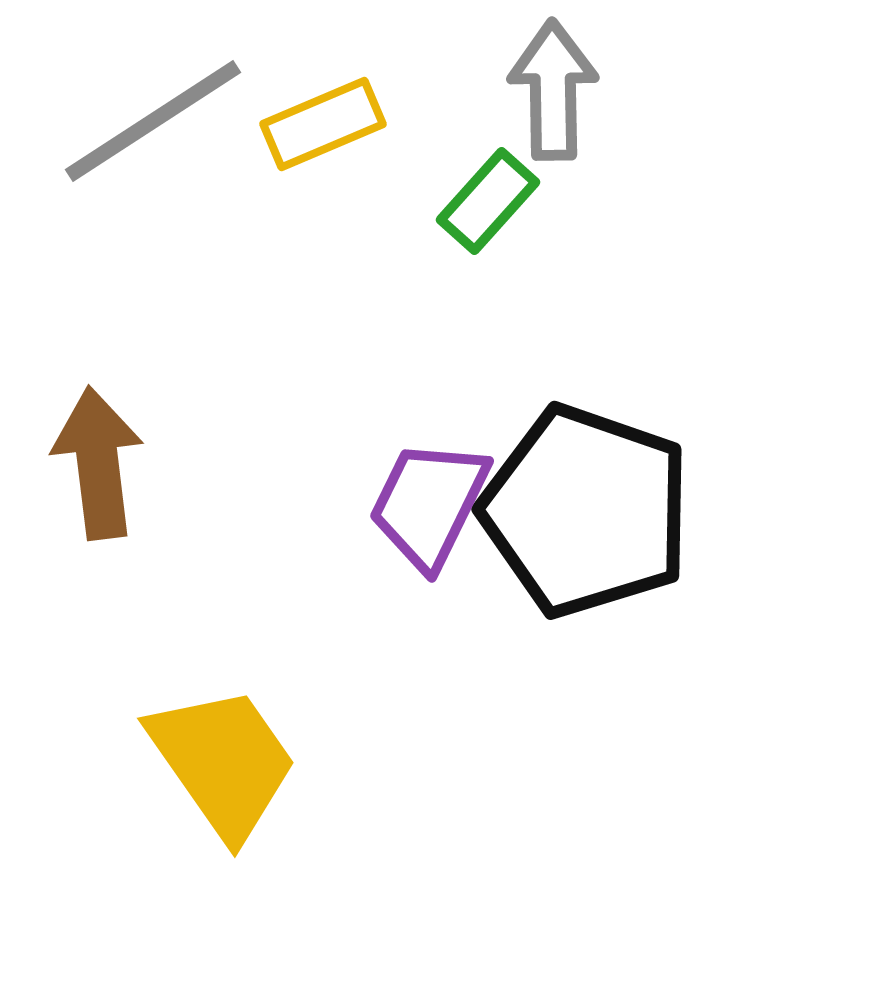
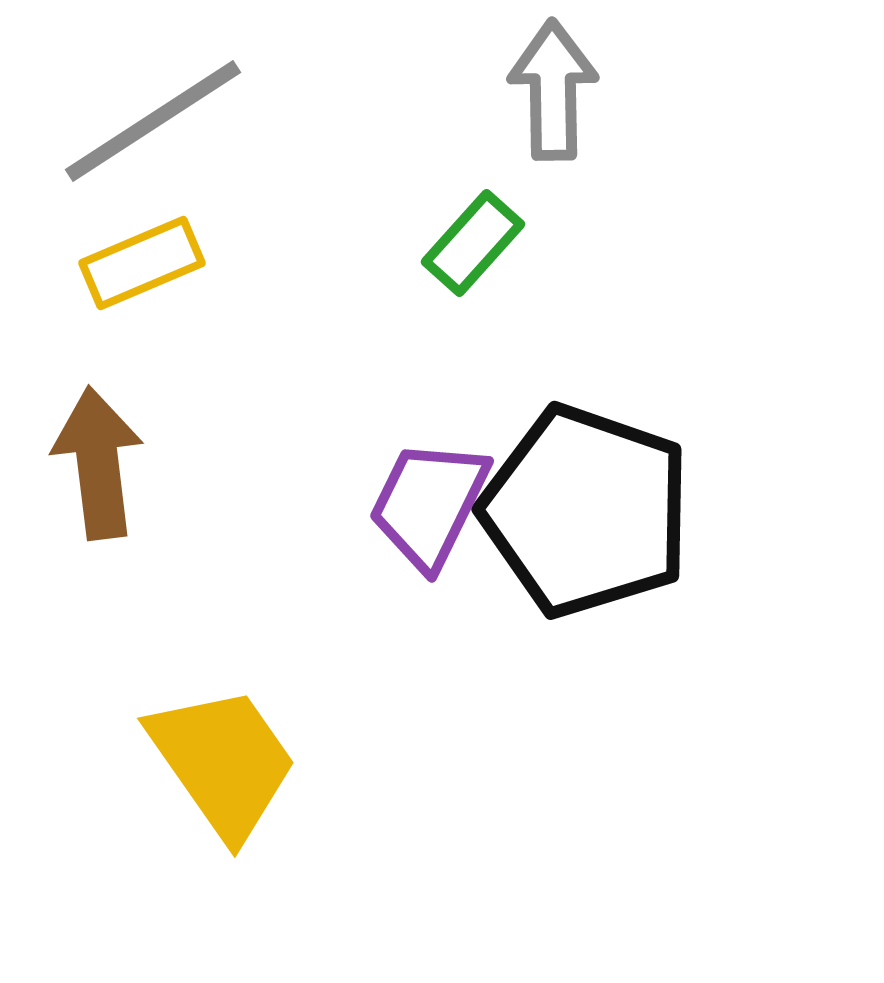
yellow rectangle: moved 181 px left, 139 px down
green rectangle: moved 15 px left, 42 px down
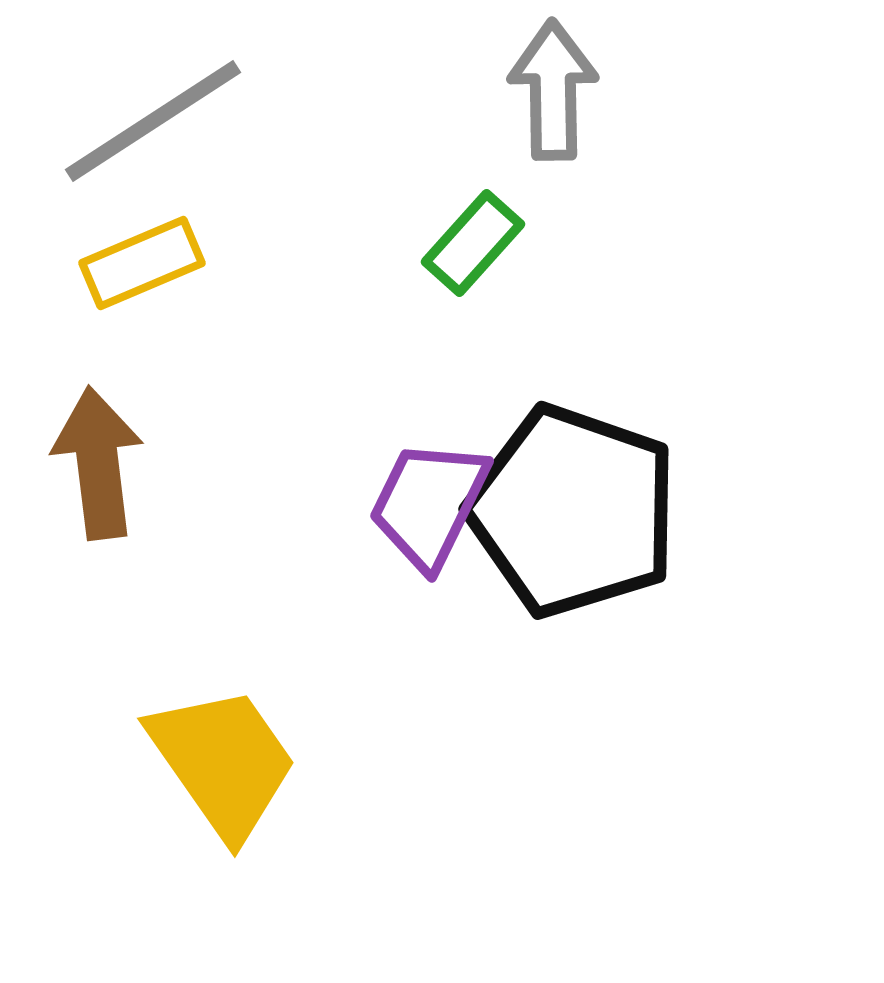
black pentagon: moved 13 px left
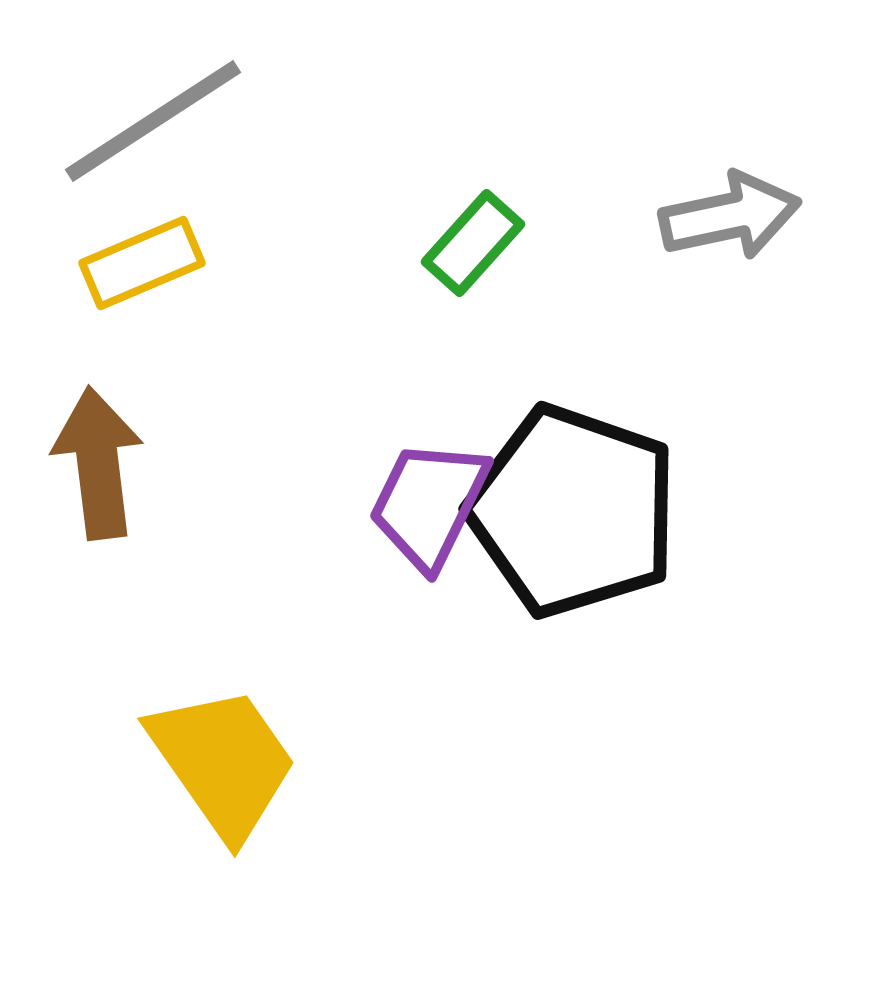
gray arrow: moved 177 px right, 126 px down; rotated 79 degrees clockwise
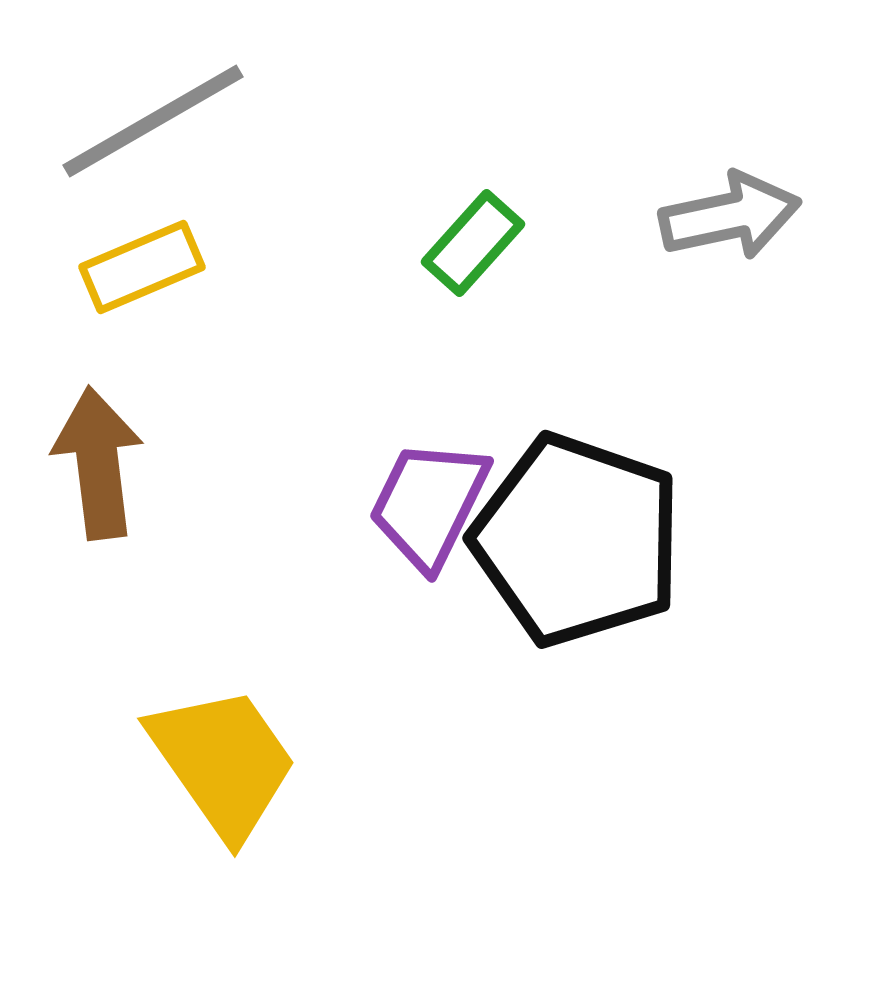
gray line: rotated 3 degrees clockwise
yellow rectangle: moved 4 px down
black pentagon: moved 4 px right, 29 px down
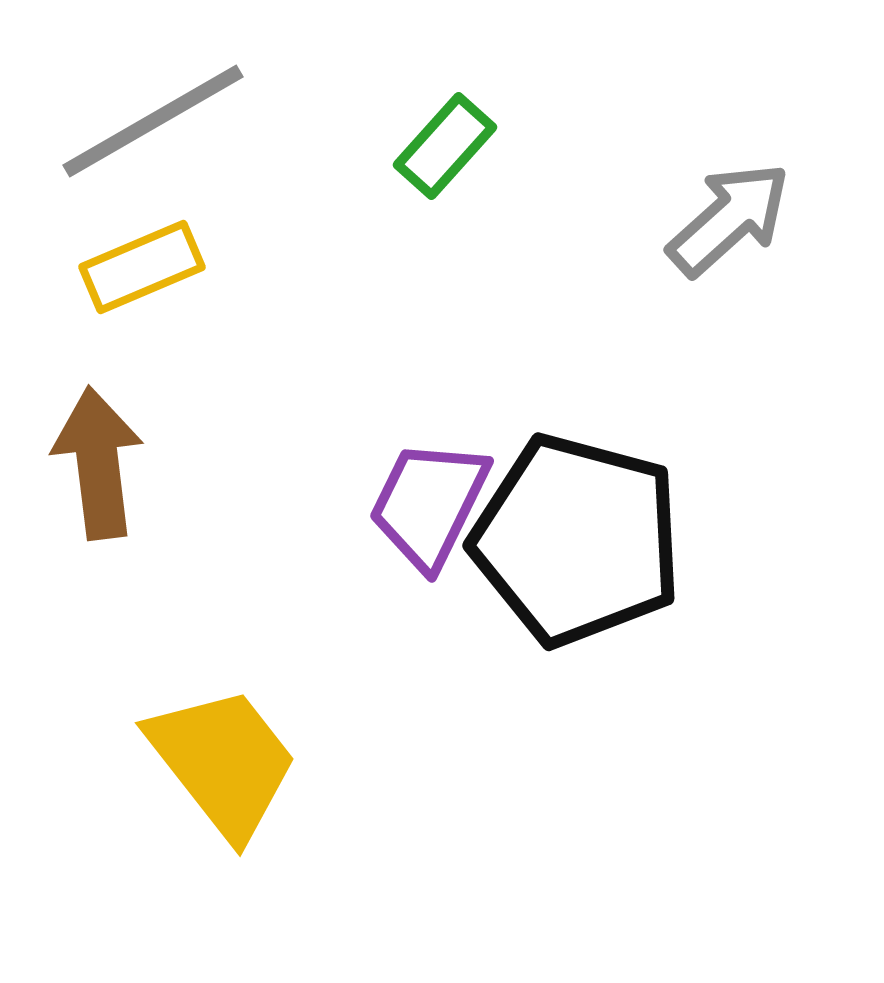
gray arrow: moved 1 px left, 3 px down; rotated 30 degrees counterclockwise
green rectangle: moved 28 px left, 97 px up
black pentagon: rotated 4 degrees counterclockwise
yellow trapezoid: rotated 3 degrees counterclockwise
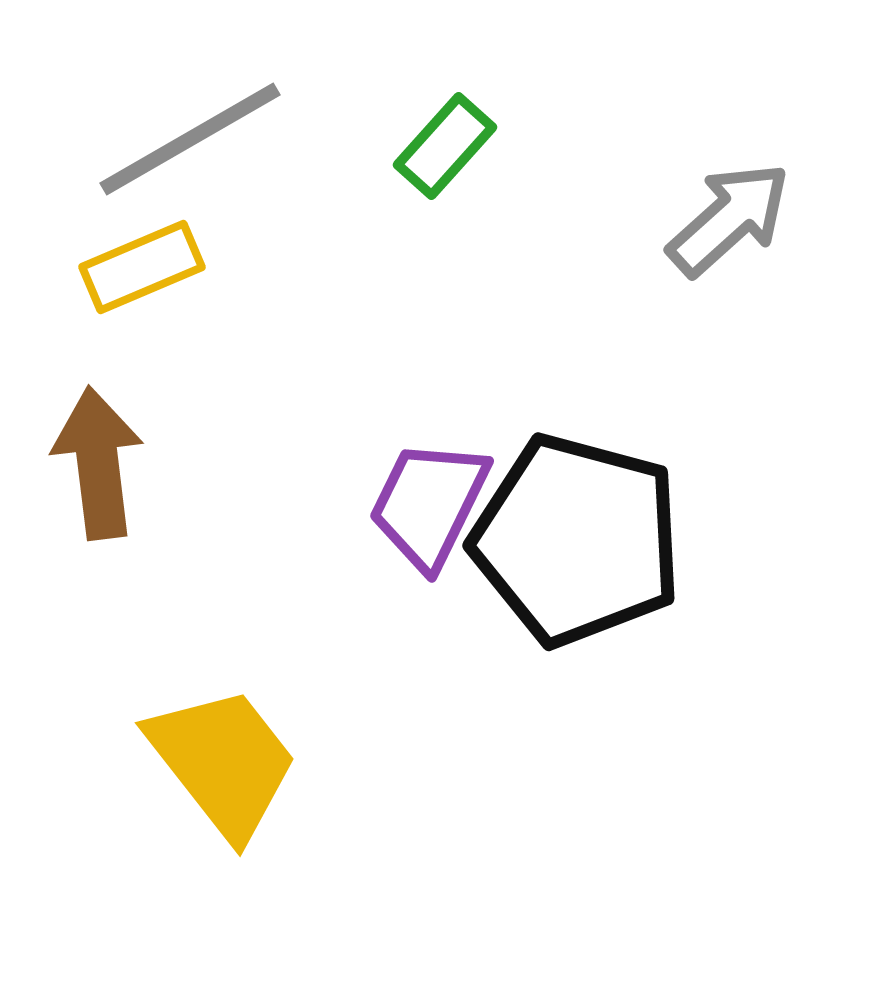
gray line: moved 37 px right, 18 px down
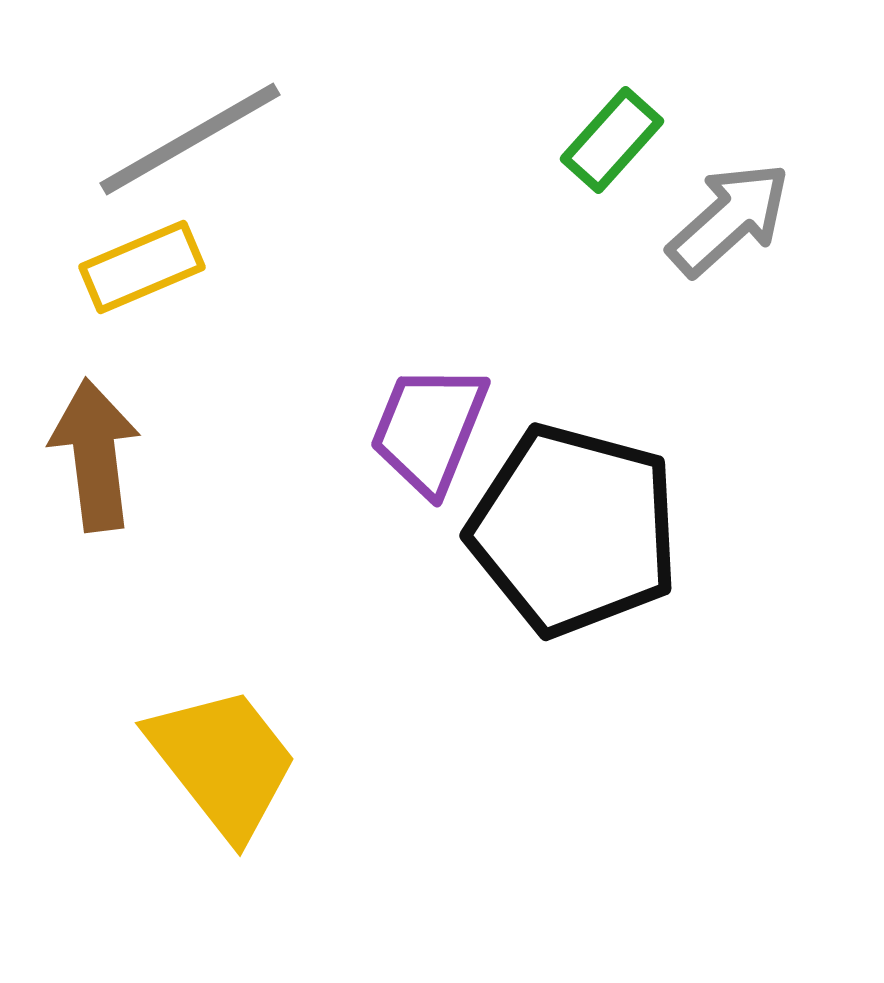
green rectangle: moved 167 px right, 6 px up
brown arrow: moved 3 px left, 8 px up
purple trapezoid: moved 75 px up; rotated 4 degrees counterclockwise
black pentagon: moved 3 px left, 10 px up
